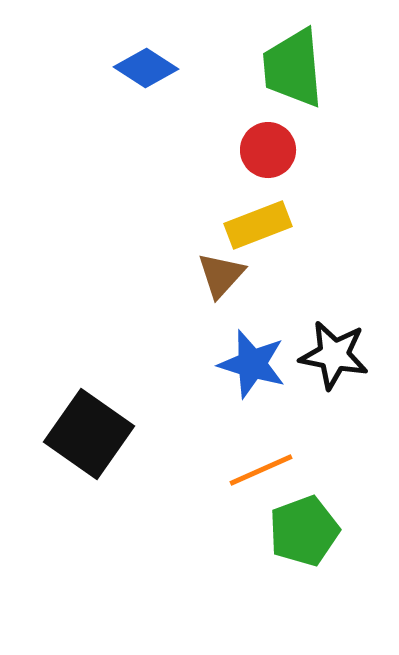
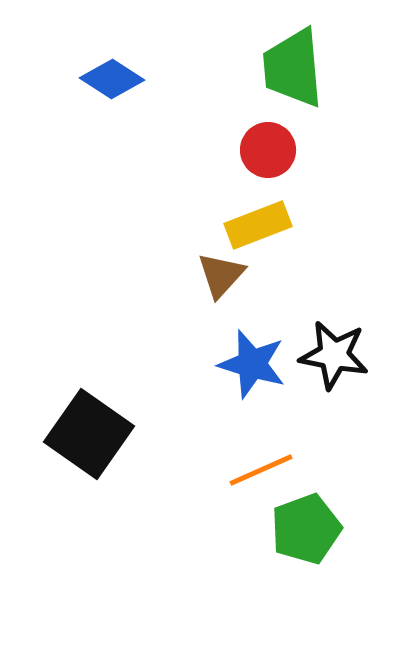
blue diamond: moved 34 px left, 11 px down
green pentagon: moved 2 px right, 2 px up
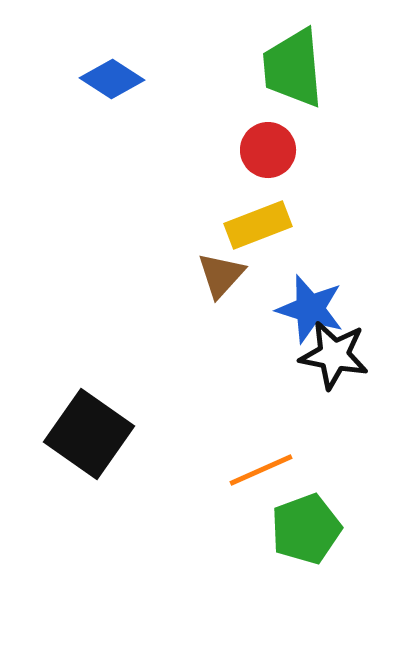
blue star: moved 58 px right, 55 px up
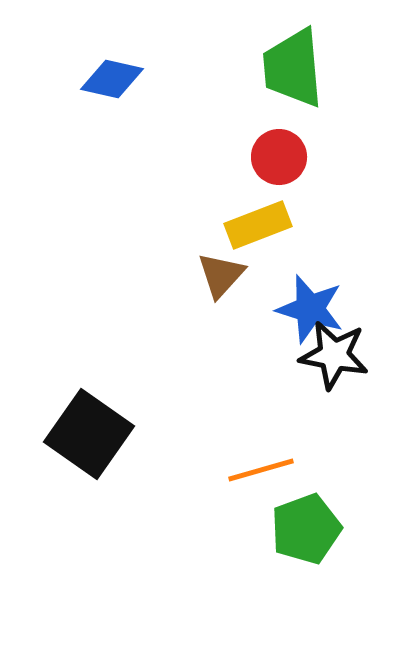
blue diamond: rotated 20 degrees counterclockwise
red circle: moved 11 px right, 7 px down
orange line: rotated 8 degrees clockwise
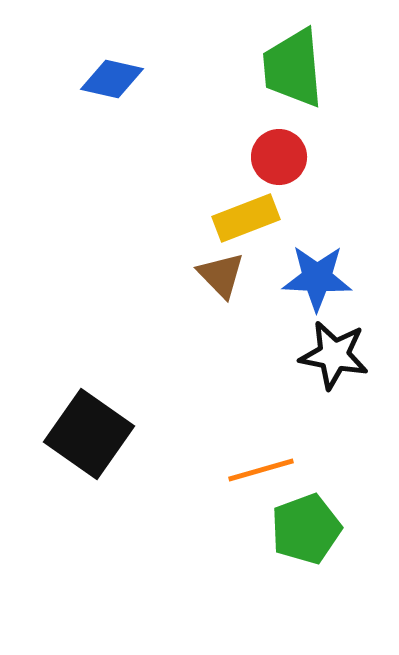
yellow rectangle: moved 12 px left, 7 px up
brown triangle: rotated 26 degrees counterclockwise
blue star: moved 7 px right, 31 px up; rotated 14 degrees counterclockwise
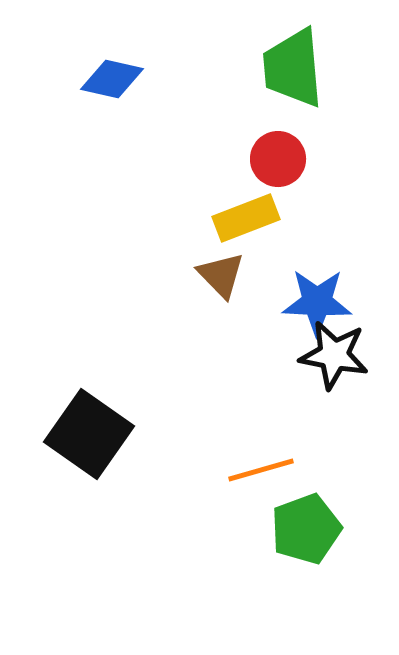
red circle: moved 1 px left, 2 px down
blue star: moved 24 px down
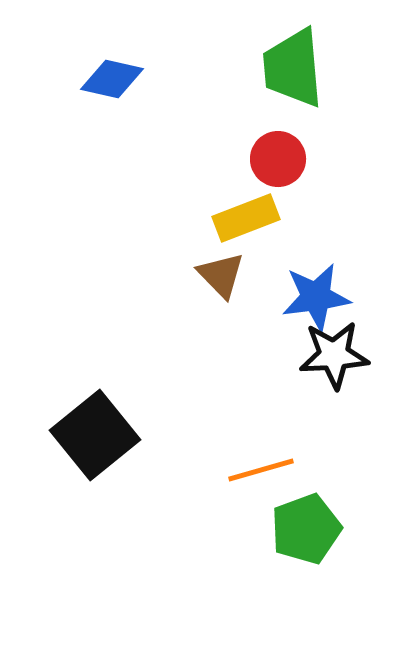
blue star: moved 1 px left, 5 px up; rotated 10 degrees counterclockwise
black star: rotated 14 degrees counterclockwise
black square: moved 6 px right, 1 px down; rotated 16 degrees clockwise
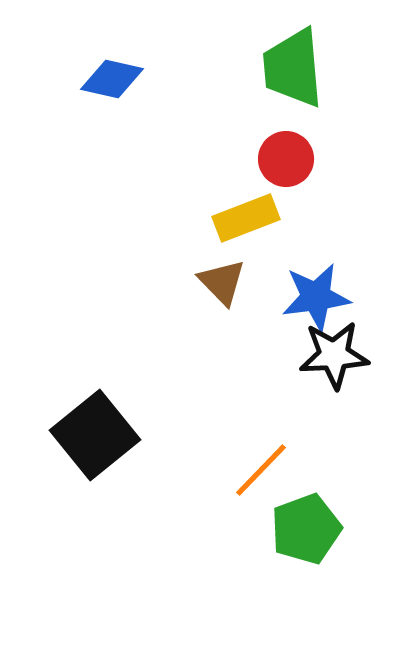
red circle: moved 8 px right
brown triangle: moved 1 px right, 7 px down
orange line: rotated 30 degrees counterclockwise
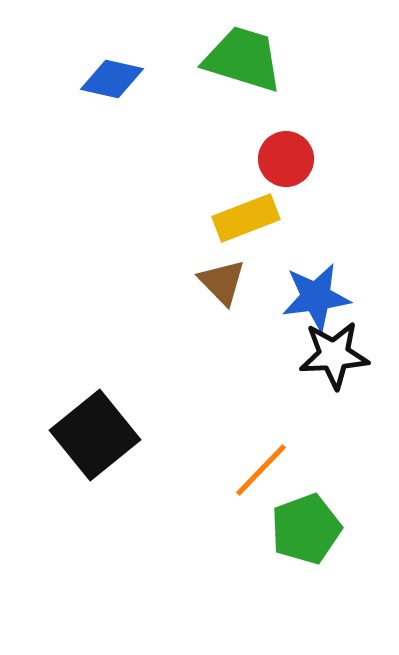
green trapezoid: moved 50 px left, 9 px up; rotated 112 degrees clockwise
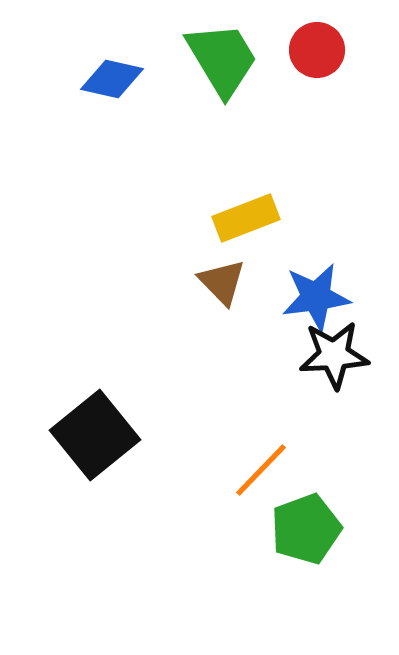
green trapezoid: moved 21 px left; rotated 42 degrees clockwise
red circle: moved 31 px right, 109 px up
